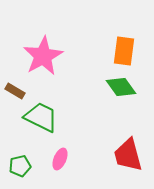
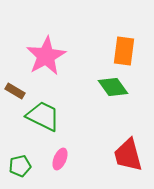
pink star: moved 3 px right
green diamond: moved 8 px left
green trapezoid: moved 2 px right, 1 px up
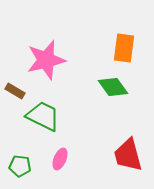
orange rectangle: moved 3 px up
pink star: moved 4 px down; rotated 15 degrees clockwise
green pentagon: rotated 20 degrees clockwise
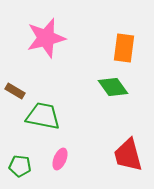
pink star: moved 22 px up
green trapezoid: rotated 15 degrees counterclockwise
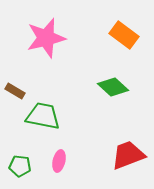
orange rectangle: moved 13 px up; rotated 60 degrees counterclockwise
green diamond: rotated 12 degrees counterclockwise
red trapezoid: rotated 84 degrees clockwise
pink ellipse: moved 1 px left, 2 px down; rotated 10 degrees counterclockwise
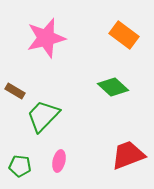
green trapezoid: rotated 57 degrees counterclockwise
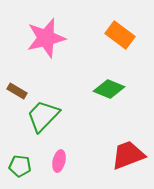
orange rectangle: moved 4 px left
green diamond: moved 4 px left, 2 px down; rotated 20 degrees counterclockwise
brown rectangle: moved 2 px right
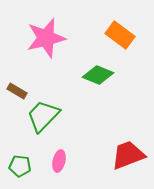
green diamond: moved 11 px left, 14 px up
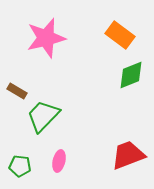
green diamond: moved 33 px right; rotated 44 degrees counterclockwise
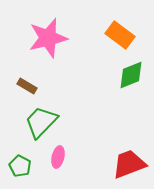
pink star: moved 2 px right
brown rectangle: moved 10 px right, 5 px up
green trapezoid: moved 2 px left, 6 px down
red trapezoid: moved 1 px right, 9 px down
pink ellipse: moved 1 px left, 4 px up
green pentagon: rotated 20 degrees clockwise
